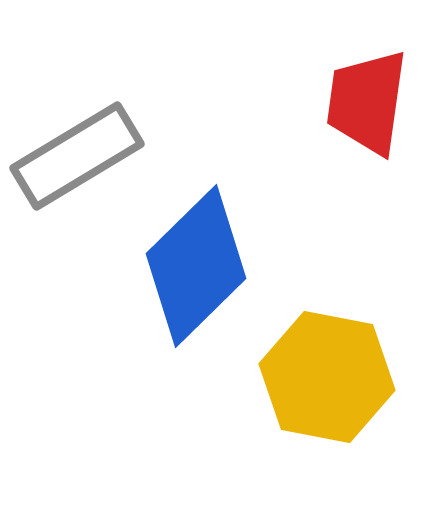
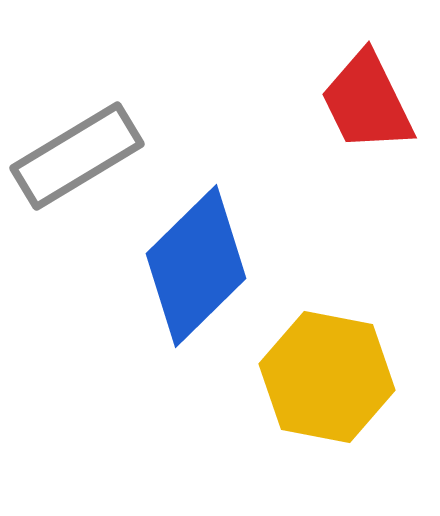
red trapezoid: rotated 34 degrees counterclockwise
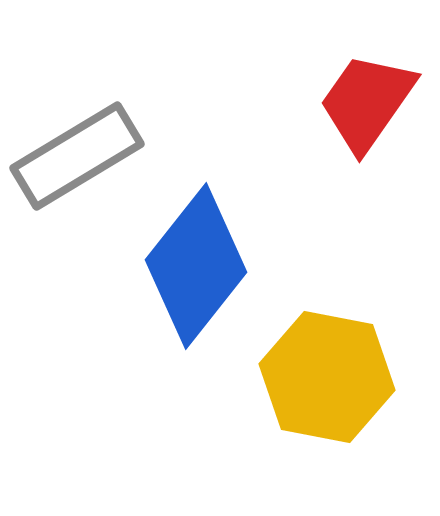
red trapezoid: rotated 61 degrees clockwise
blue diamond: rotated 7 degrees counterclockwise
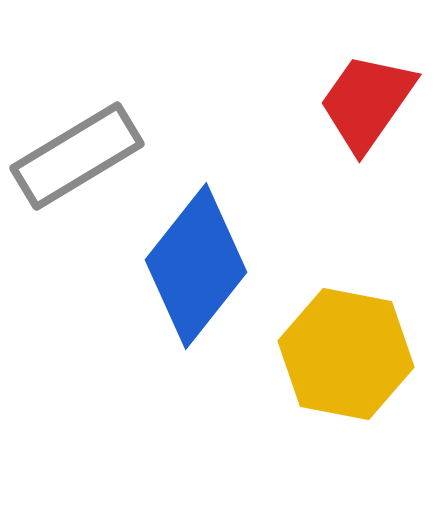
yellow hexagon: moved 19 px right, 23 px up
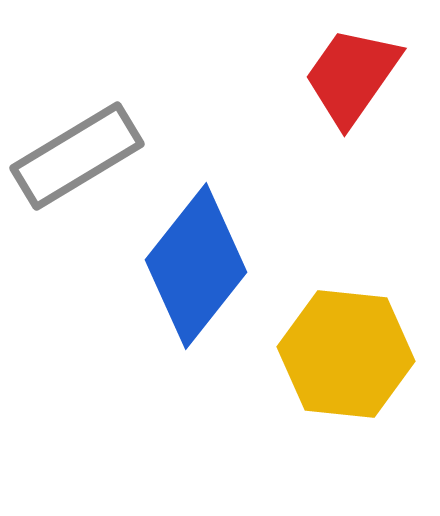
red trapezoid: moved 15 px left, 26 px up
yellow hexagon: rotated 5 degrees counterclockwise
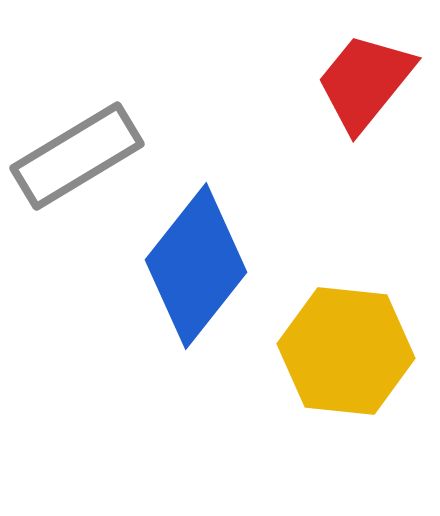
red trapezoid: moved 13 px right, 6 px down; rotated 4 degrees clockwise
yellow hexagon: moved 3 px up
